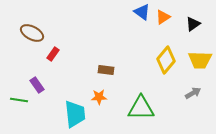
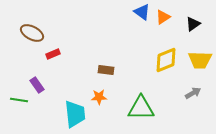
red rectangle: rotated 32 degrees clockwise
yellow diamond: rotated 28 degrees clockwise
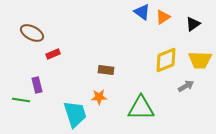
purple rectangle: rotated 21 degrees clockwise
gray arrow: moved 7 px left, 7 px up
green line: moved 2 px right
cyan trapezoid: rotated 12 degrees counterclockwise
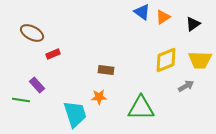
purple rectangle: rotated 28 degrees counterclockwise
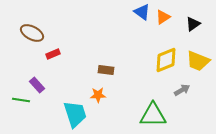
yellow trapezoid: moved 2 px left, 1 px down; rotated 20 degrees clockwise
gray arrow: moved 4 px left, 4 px down
orange star: moved 1 px left, 2 px up
green triangle: moved 12 px right, 7 px down
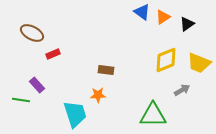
black triangle: moved 6 px left
yellow trapezoid: moved 1 px right, 2 px down
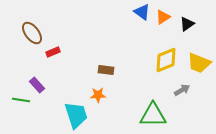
brown ellipse: rotated 25 degrees clockwise
red rectangle: moved 2 px up
cyan trapezoid: moved 1 px right, 1 px down
